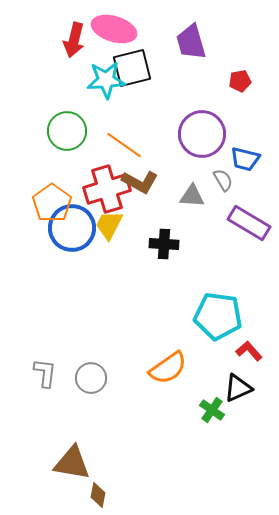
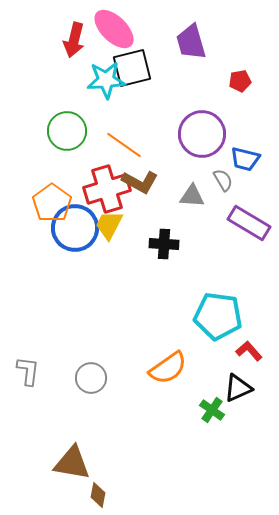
pink ellipse: rotated 27 degrees clockwise
blue circle: moved 3 px right
gray L-shape: moved 17 px left, 2 px up
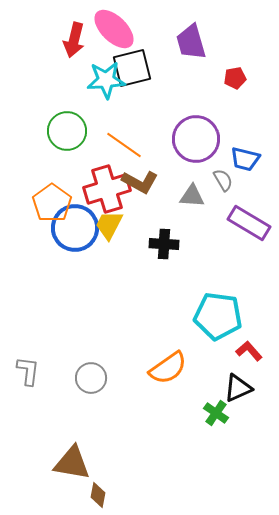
red pentagon: moved 5 px left, 3 px up
purple circle: moved 6 px left, 5 px down
green cross: moved 4 px right, 3 px down
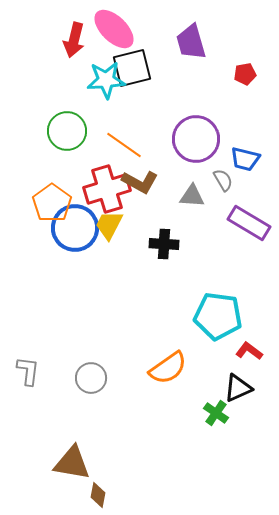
red pentagon: moved 10 px right, 4 px up
red L-shape: rotated 12 degrees counterclockwise
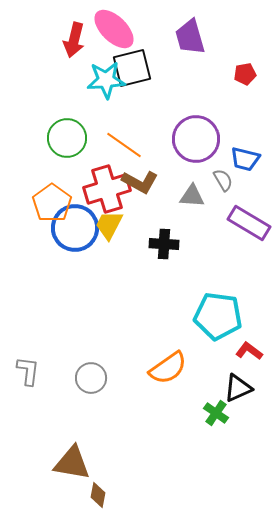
purple trapezoid: moved 1 px left, 5 px up
green circle: moved 7 px down
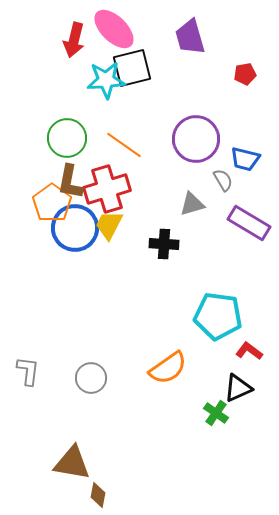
brown L-shape: moved 70 px left; rotated 72 degrees clockwise
gray triangle: moved 8 px down; rotated 20 degrees counterclockwise
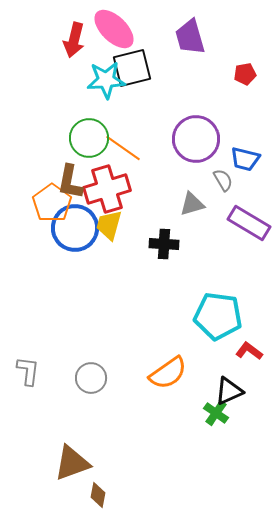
green circle: moved 22 px right
orange line: moved 1 px left, 3 px down
yellow trapezoid: rotated 12 degrees counterclockwise
orange semicircle: moved 5 px down
black triangle: moved 9 px left, 3 px down
brown triangle: rotated 30 degrees counterclockwise
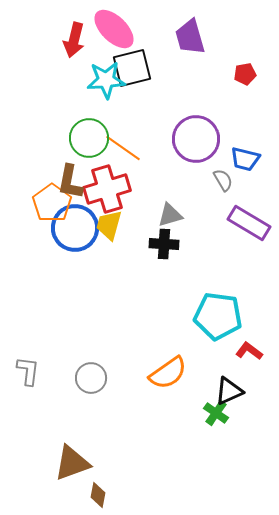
gray triangle: moved 22 px left, 11 px down
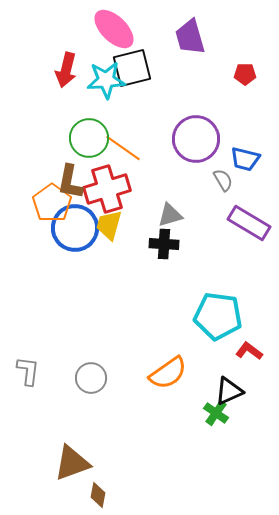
red arrow: moved 8 px left, 30 px down
red pentagon: rotated 10 degrees clockwise
